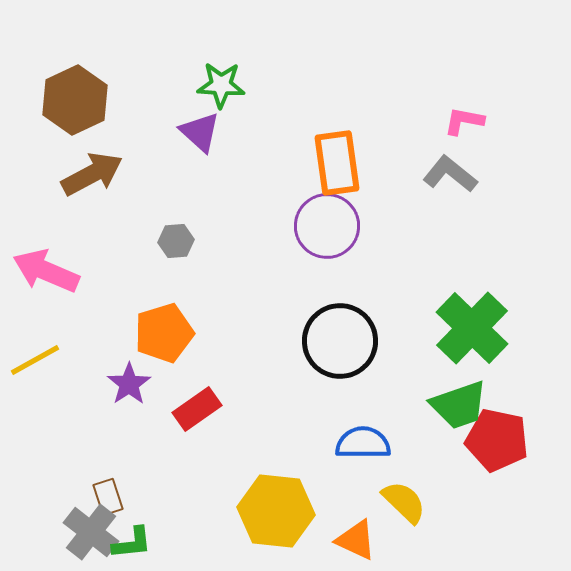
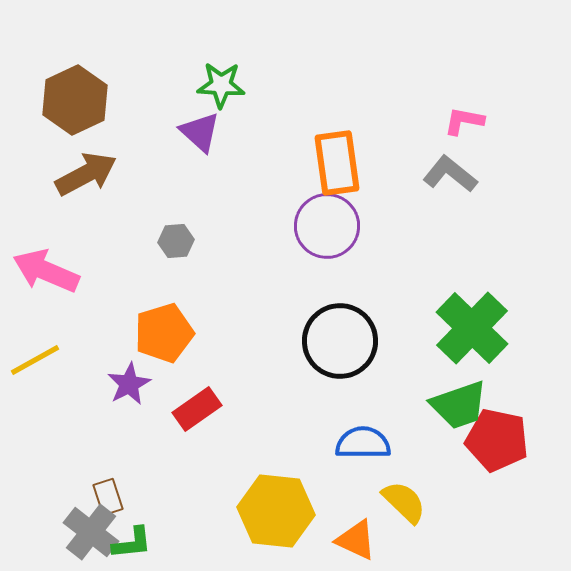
brown arrow: moved 6 px left
purple star: rotated 6 degrees clockwise
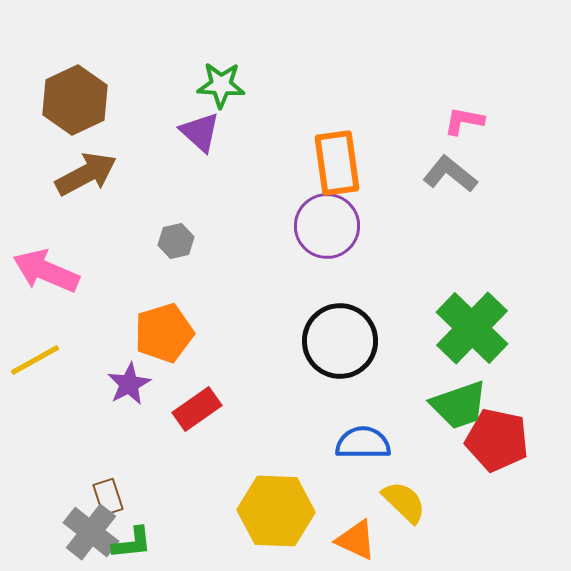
gray hexagon: rotated 8 degrees counterclockwise
yellow hexagon: rotated 4 degrees counterclockwise
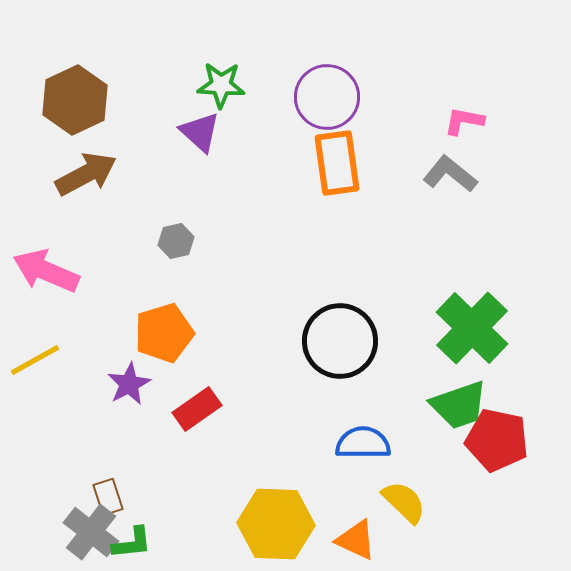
purple circle: moved 129 px up
yellow hexagon: moved 13 px down
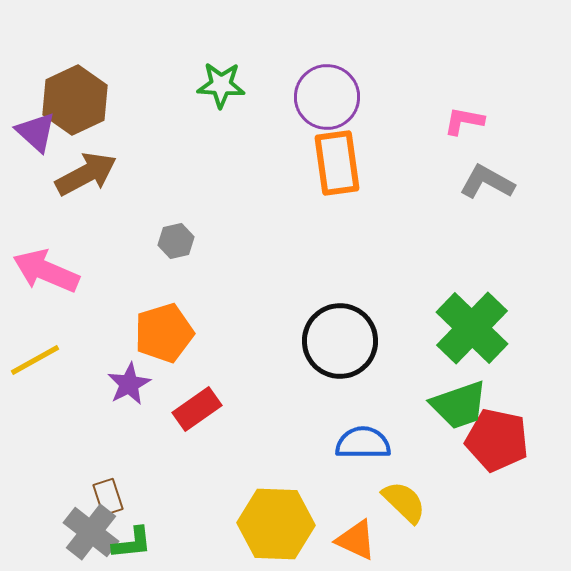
purple triangle: moved 164 px left
gray L-shape: moved 37 px right, 8 px down; rotated 10 degrees counterclockwise
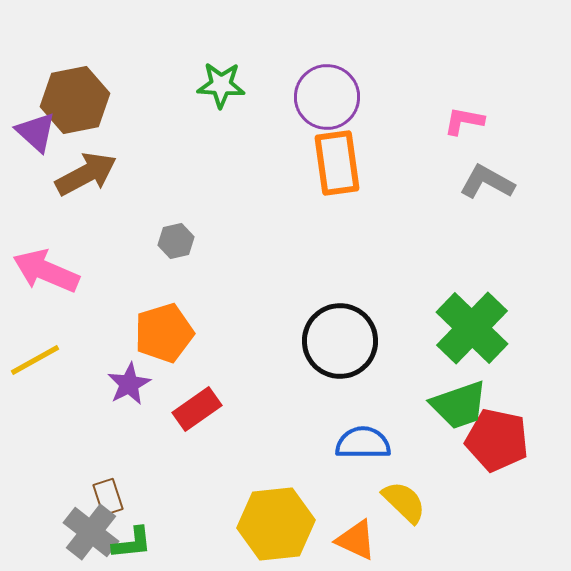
brown hexagon: rotated 14 degrees clockwise
yellow hexagon: rotated 8 degrees counterclockwise
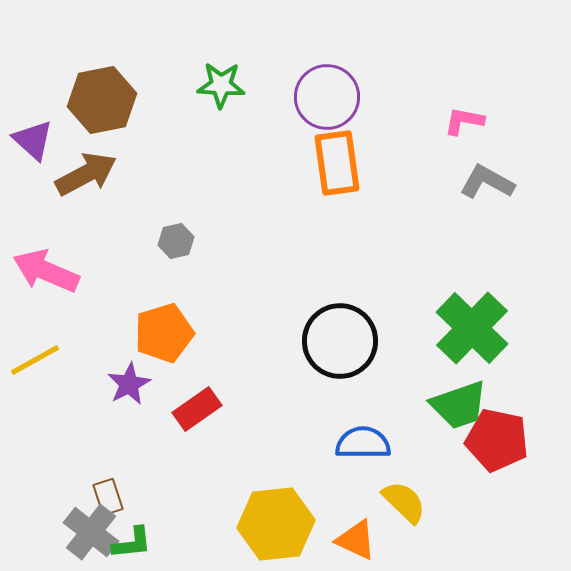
brown hexagon: moved 27 px right
purple triangle: moved 3 px left, 8 px down
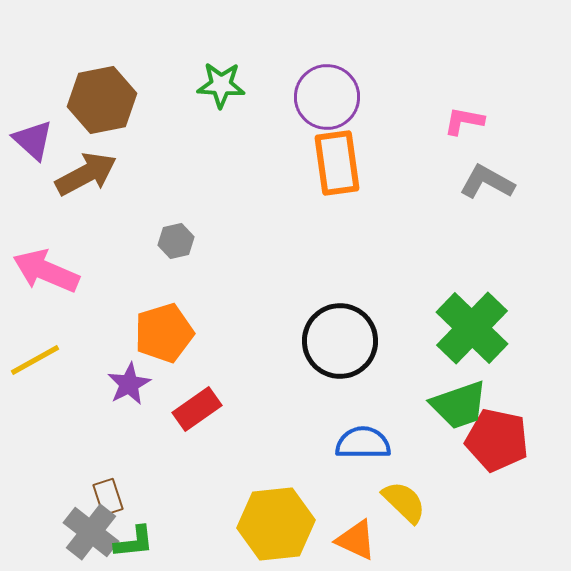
green L-shape: moved 2 px right, 1 px up
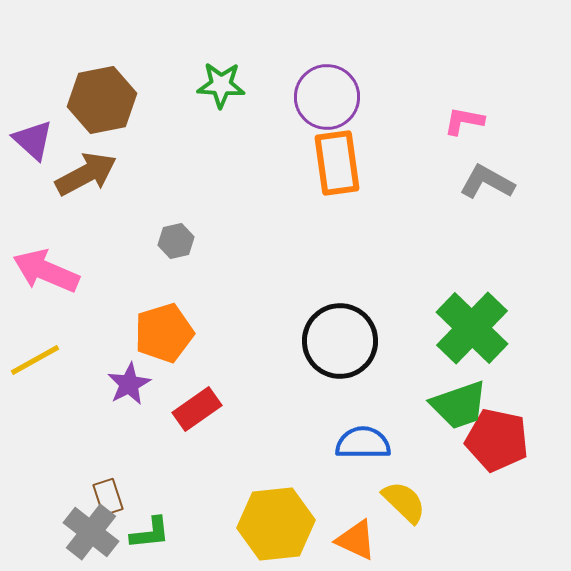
green L-shape: moved 16 px right, 9 px up
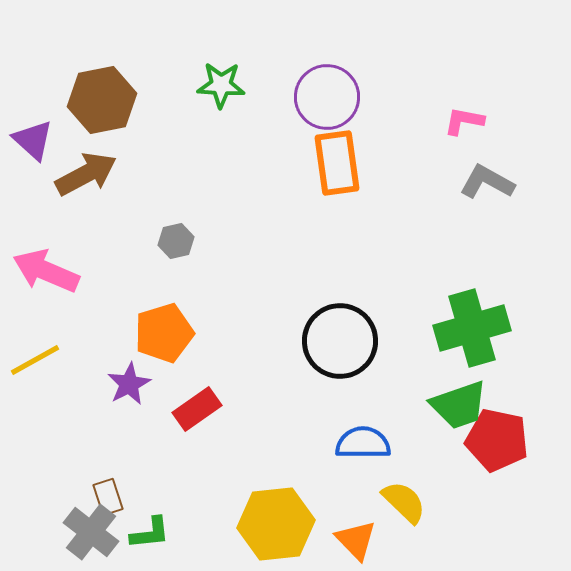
green cross: rotated 30 degrees clockwise
orange triangle: rotated 21 degrees clockwise
